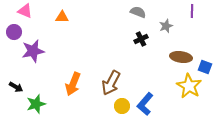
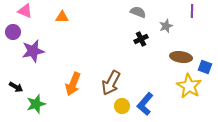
purple circle: moved 1 px left
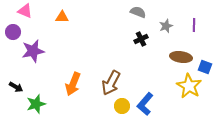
purple line: moved 2 px right, 14 px down
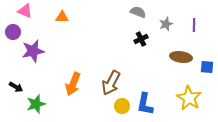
gray star: moved 2 px up
blue square: moved 2 px right; rotated 16 degrees counterclockwise
yellow star: moved 12 px down
blue L-shape: rotated 30 degrees counterclockwise
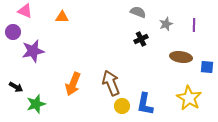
brown arrow: rotated 130 degrees clockwise
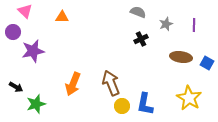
pink triangle: rotated 21 degrees clockwise
blue square: moved 4 px up; rotated 24 degrees clockwise
